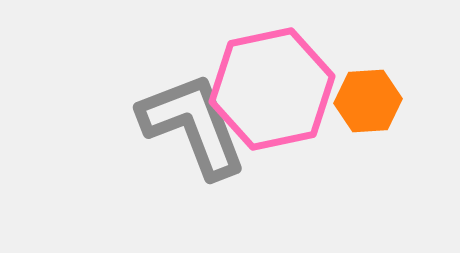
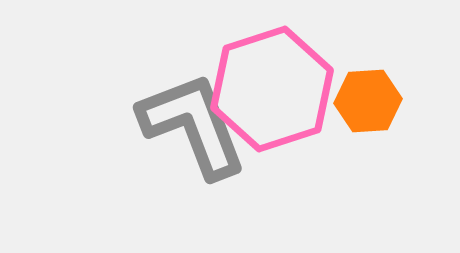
pink hexagon: rotated 6 degrees counterclockwise
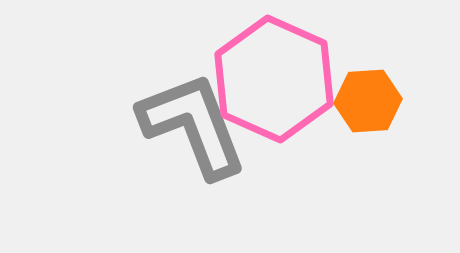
pink hexagon: moved 2 px right, 10 px up; rotated 18 degrees counterclockwise
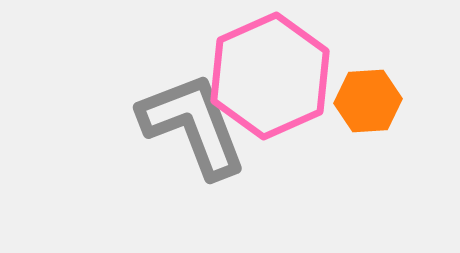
pink hexagon: moved 4 px left, 3 px up; rotated 12 degrees clockwise
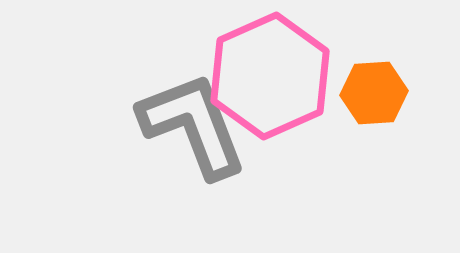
orange hexagon: moved 6 px right, 8 px up
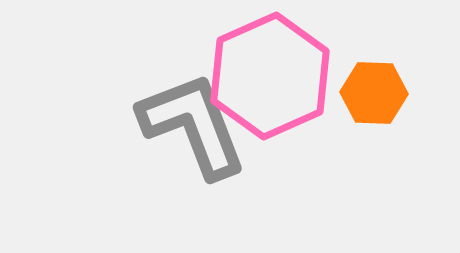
orange hexagon: rotated 6 degrees clockwise
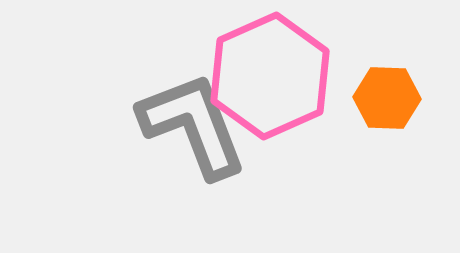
orange hexagon: moved 13 px right, 5 px down
